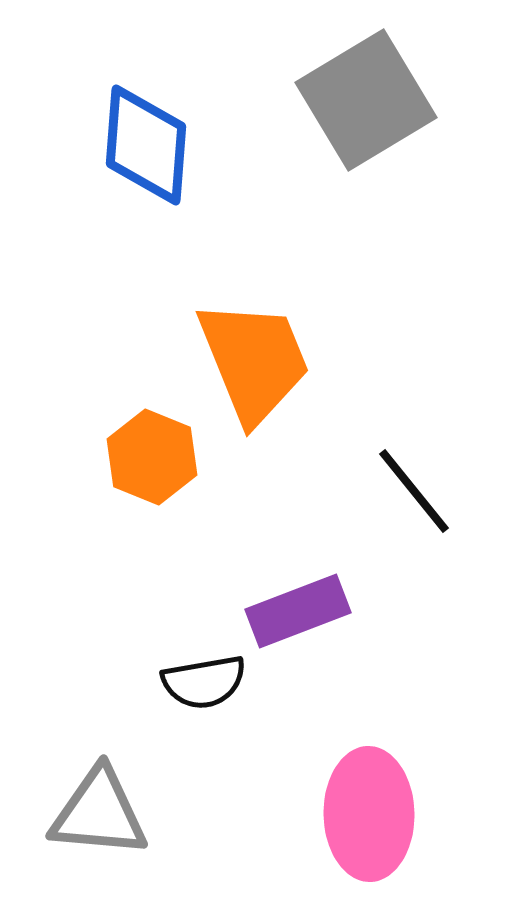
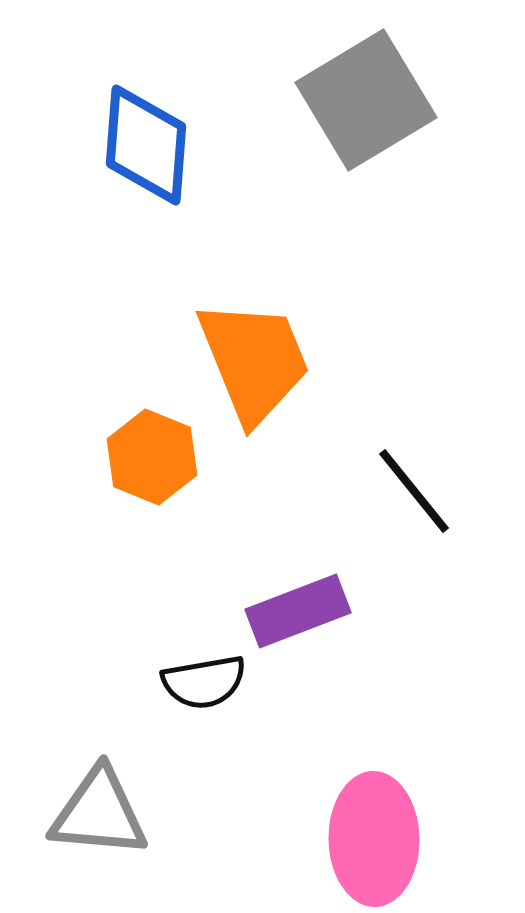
pink ellipse: moved 5 px right, 25 px down
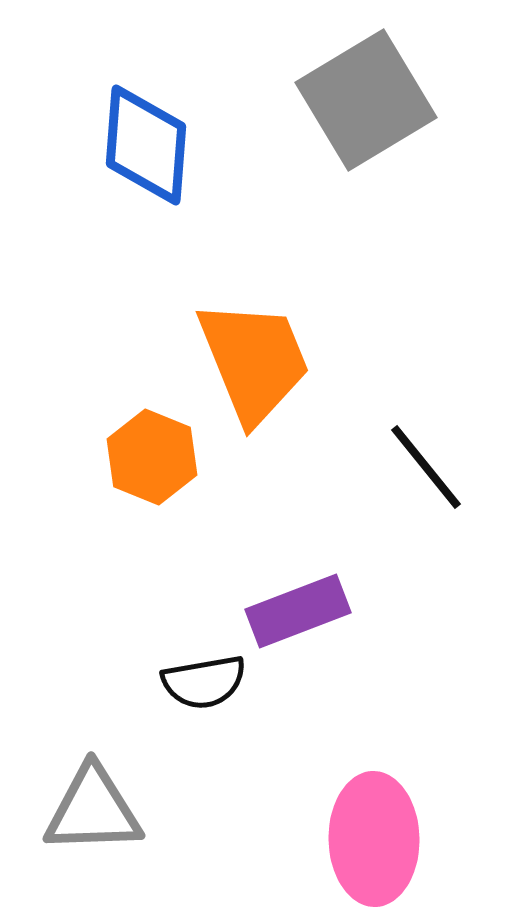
black line: moved 12 px right, 24 px up
gray triangle: moved 6 px left, 3 px up; rotated 7 degrees counterclockwise
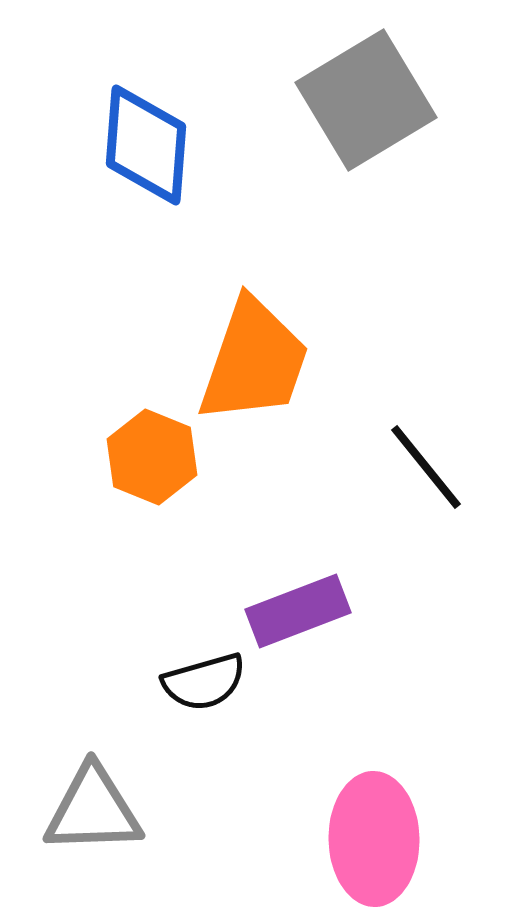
orange trapezoid: rotated 41 degrees clockwise
black semicircle: rotated 6 degrees counterclockwise
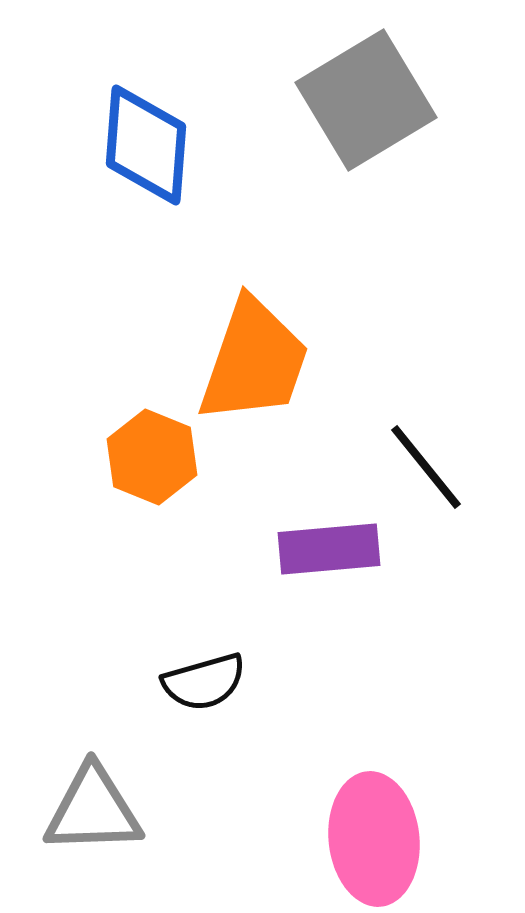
purple rectangle: moved 31 px right, 62 px up; rotated 16 degrees clockwise
pink ellipse: rotated 5 degrees counterclockwise
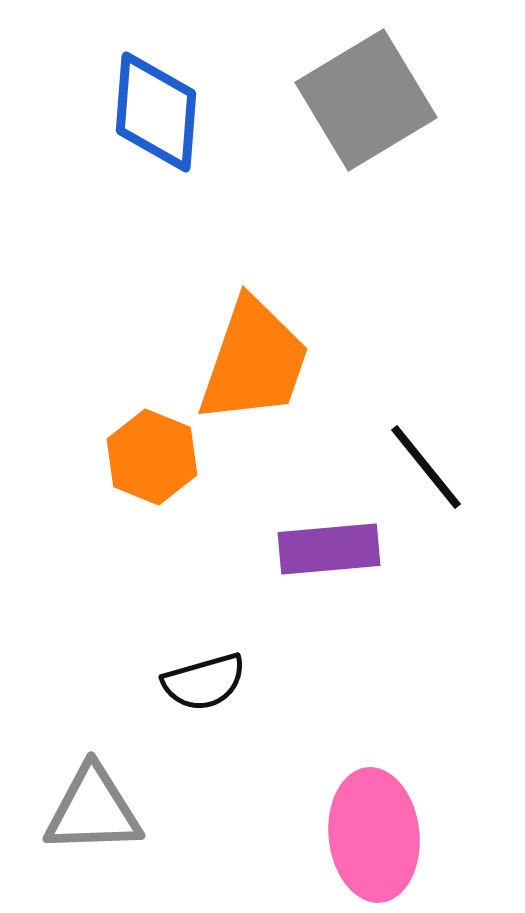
blue diamond: moved 10 px right, 33 px up
pink ellipse: moved 4 px up
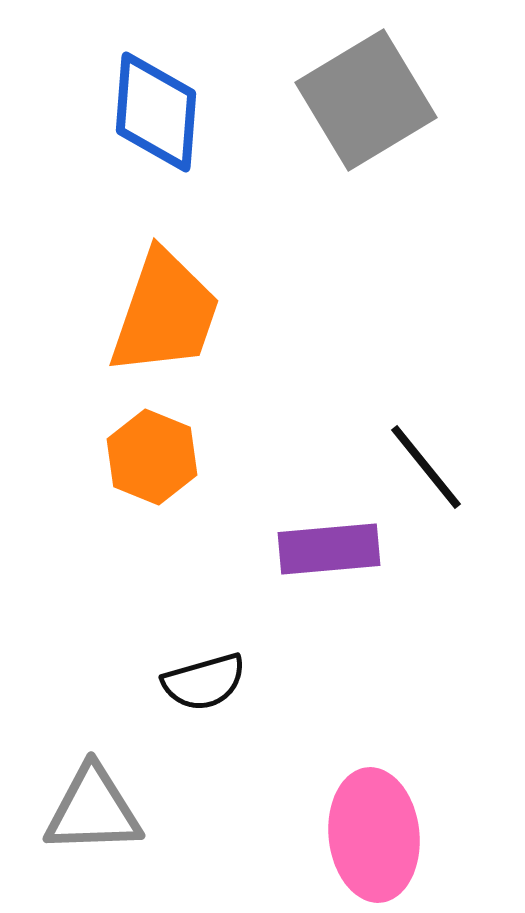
orange trapezoid: moved 89 px left, 48 px up
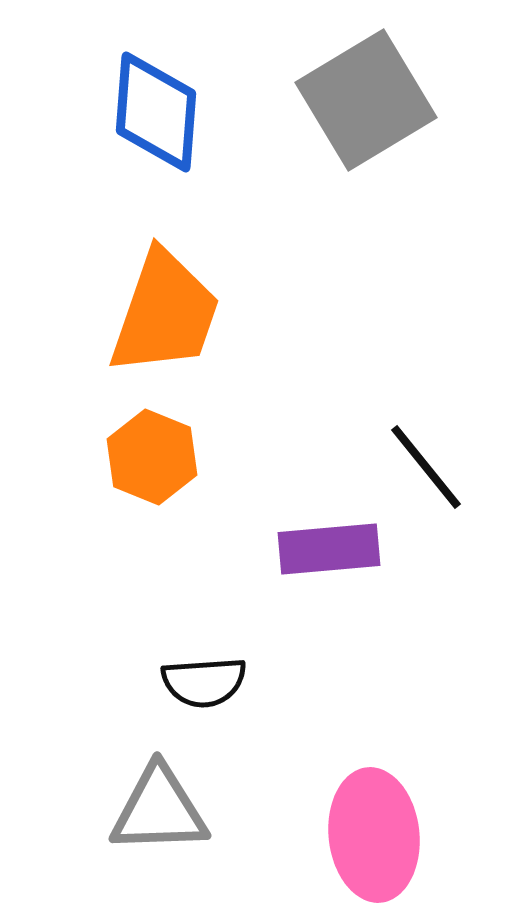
black semicircle: rotated 12 degrees clockwise
gray triangle: moved 66 px right
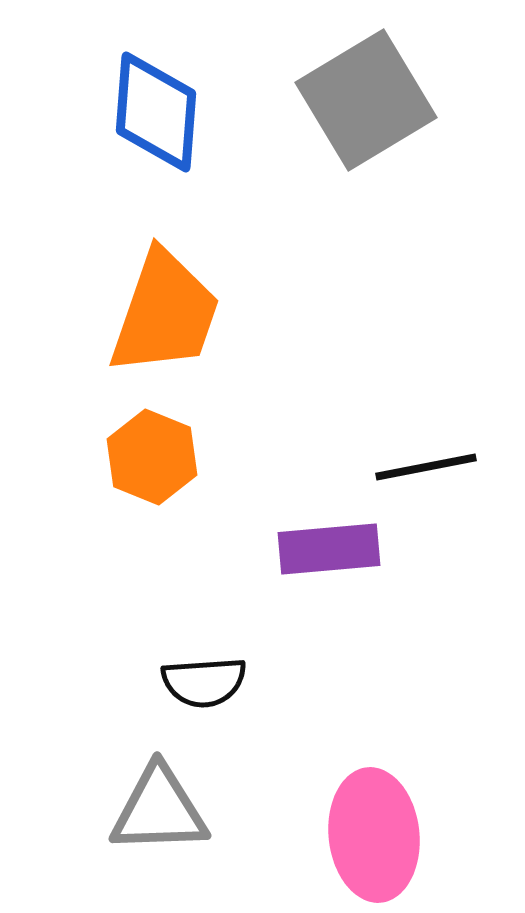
black line: rotated 62 degrees counterclockwise
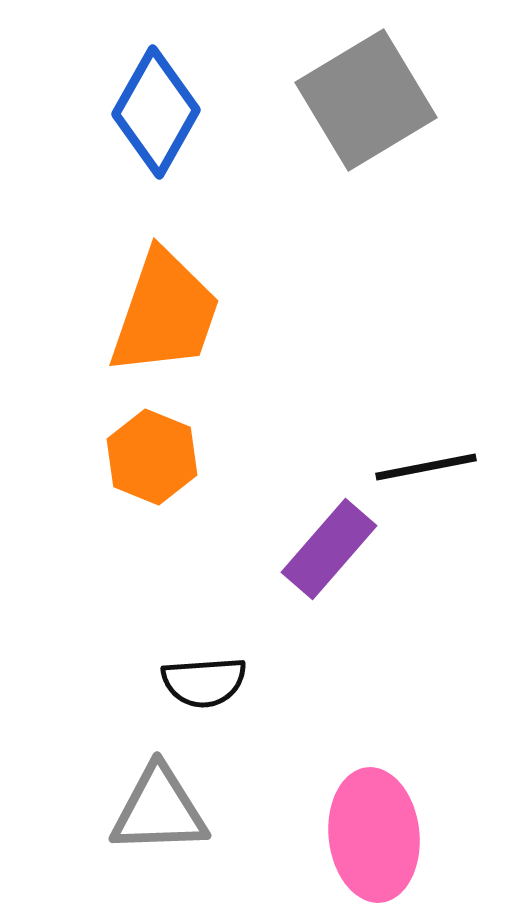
blue diamond: rotated 25 degrees clockwise
purple rectangle: rotated 44 degrees counterclockwise
